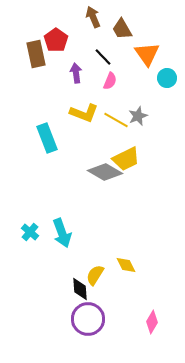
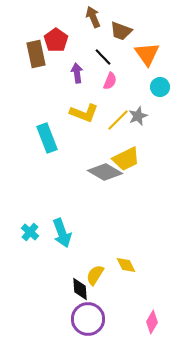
brown trapezoid: moved 1 px left, 2 px down; rotated 40 degrees counterclockwise
purple arrow: moved 1 px right
cyan circle: moved 7 px left, 9 px down
yellow line: moved 2 px right; rotated 75 degrees counterclockwise
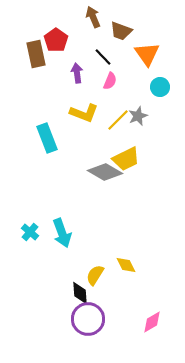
black diamond: moved 4 px down
pink diamond: rotated 30 degrees clockwise
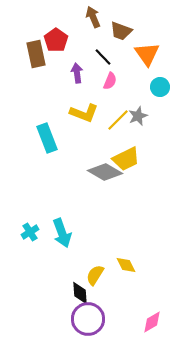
cyan cross: rotated 18 degrees clockwise
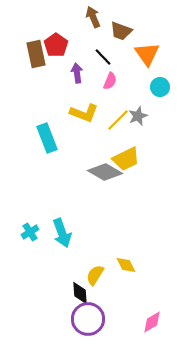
red pentagon: moved 5 px down
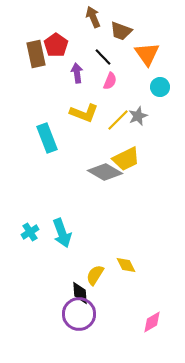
purple circle: moved 9 px left, 5 px up
